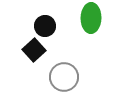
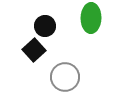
gray circle: moved 1 px right
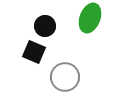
green ellipse: moved 1 px left; rotated 20 degrees clockwise
black square: moved 2 px down; rotated 25 degrees counterclockwise
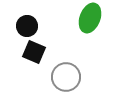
black circle: moved 18 px left
gray circle: moved 1 px right
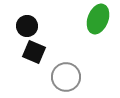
green ellipse: moved 8 px right, 1 px down
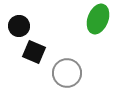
black circle: moved 8 px left
gray circle: moved 1 px right, 4 px up
